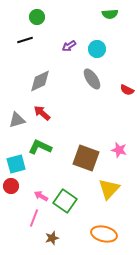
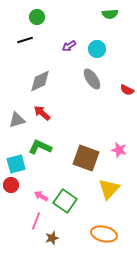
red circle: moved 1 px up
pink line: moved 2 px right, 3 px down
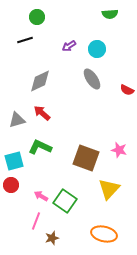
cyan square: moved 2 px left, 3 px up
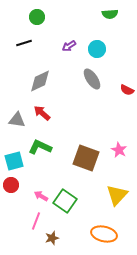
black line: moved 1 px left, 3 px down
gray triangle: rotated 24 degrees clockwise
pink star: rotated 14 degrees clockwise
yellow triangle: moved 8 px right, 6 px down
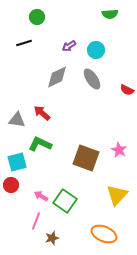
cyan circle: moved 1 px left, 1 px down
gray diamond: moved 17 px right, 4 px up
green L-shape: moved 3 px up
cyan square: moved 3 px right, 1 px down
orange ellipse: rotated 10 degrees clockwise
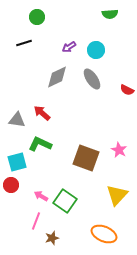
purple arrow: moved 1 px down
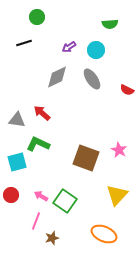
green semicircle: moved 10 px down
green L-shape: moved 2 px left
red circle: moved 10 px down
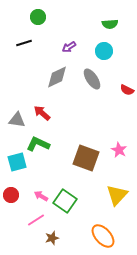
green circle: moved 1 px right
cyan circle: moved 8 px right, 1 px down
pink line: moved 1 px up; rotated 36 degrees clockwise
orange ellipse: moved 1 px left, 2 px down; rotated 25 degrees clockwise
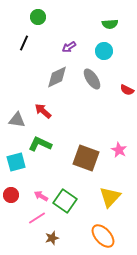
black line: rotated 49 degrees counterclockwise
red arrow: moved 1 px right, 2 px up
green L-shape: moved 2 px right
cyan square: moved 1 px left
yellow triangle: moved 7 px left, 2 px down
pink line: moved 1 px right, 2 px up
